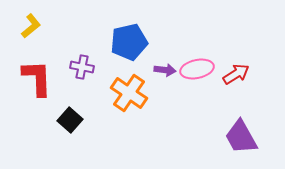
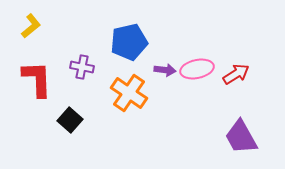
red L-shape: moved 1 px down
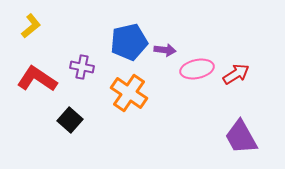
purple arrow: moved 20 px up
red L-shape: rotated 54 degrees counterclockwise
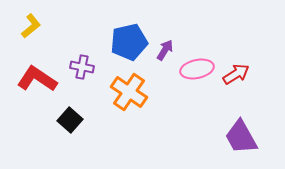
purple arrow: rotated 65 degrees counterclockwise
orange cross: moved 1 px up
